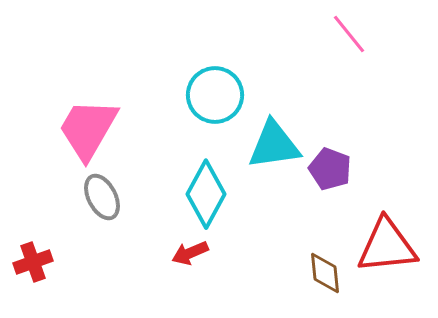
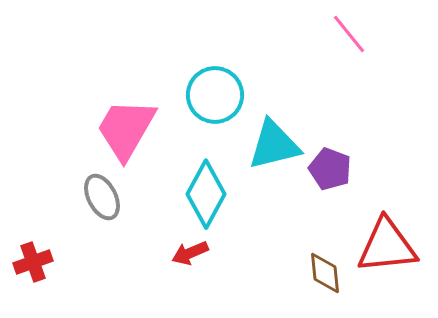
pink trapezoid: moved 38 px right
cyan triangle: rotated 6 degrees counterclockwise
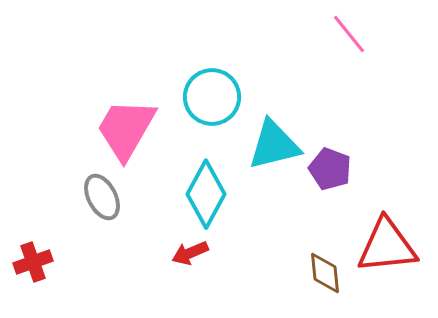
cyan circle: moved 3 px left, 2 px down
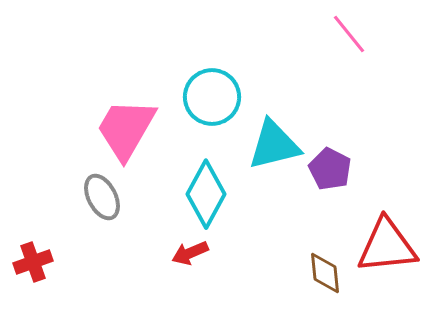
purple pentagon: rotated 6 degrees clockwise
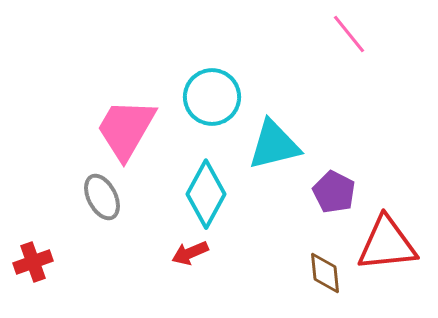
purple pentagon: moved 4 px right, 23 px down
red triangle: moved 2 px up
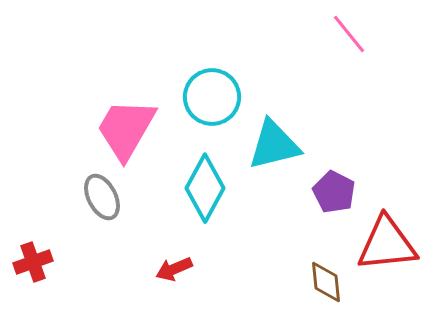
cyan diamond: moved 1 px left, 6 px up
red arrow: moved 16 px left, 16 px down
brown diamond: moved 1 px right, 9 px down
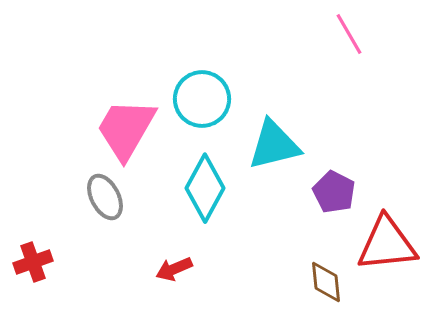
pink line: rotated 9 degrees clockwise
cyan circle: moved 10 px left, 2 px down
gray ellipse: moved 3 px right
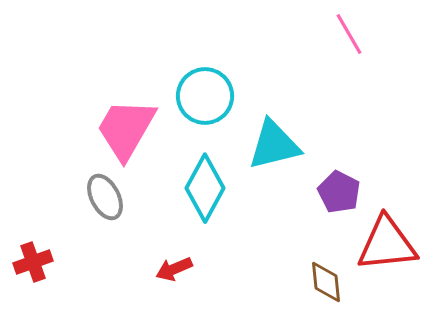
cyan circle: moved 3 px right, 3 px up
purple pentagon: moved 5 px right
